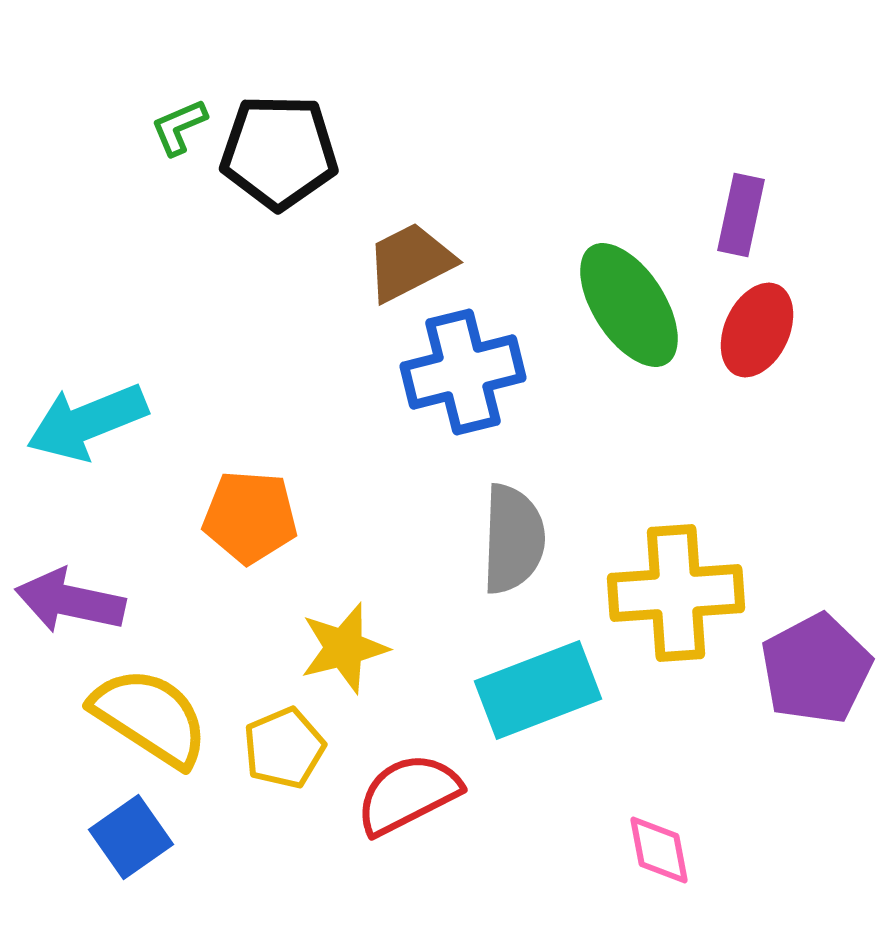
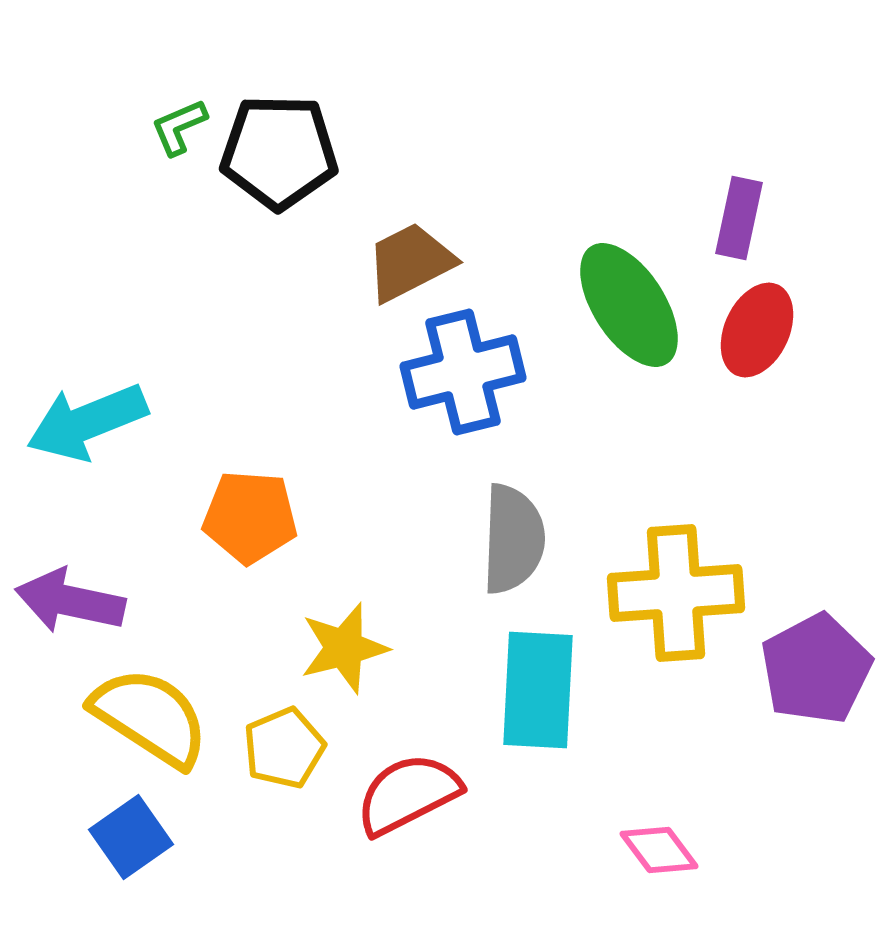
purple rectangle: moved 2 px left, 3 px down
cyan rectangle: rotated 66 degrees counterclockwise
pink diamond: rotated 26 degrees counterclockwise
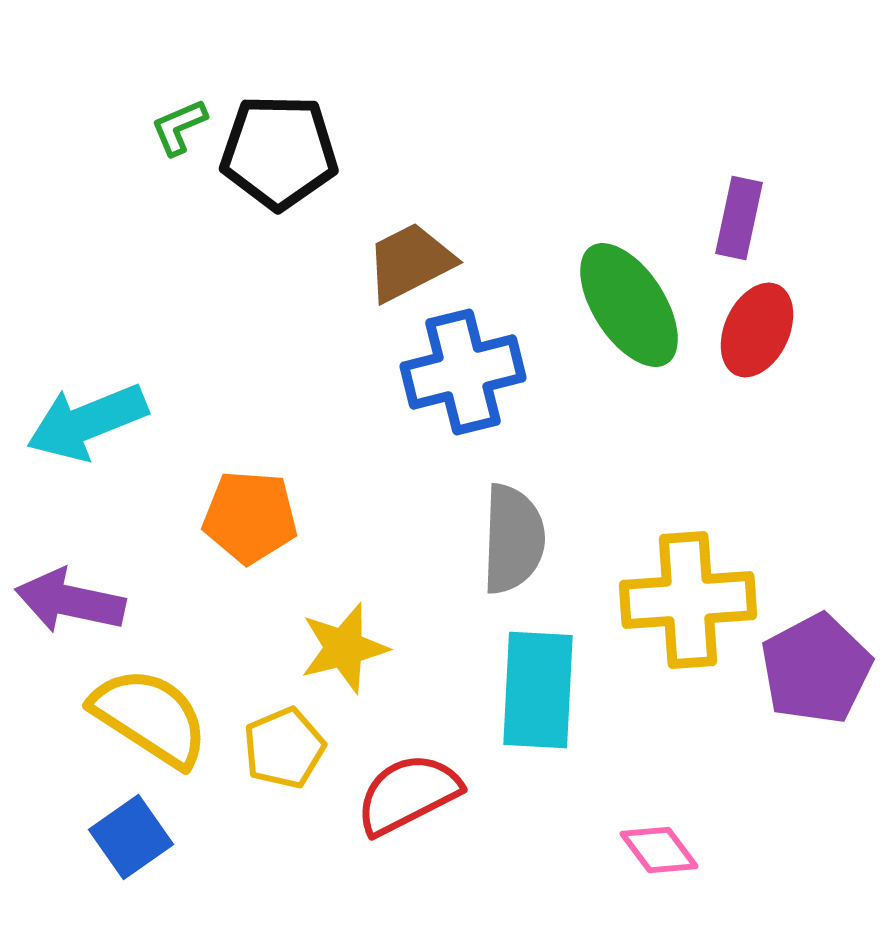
yellow cross: moved 12 px right, 7 px down
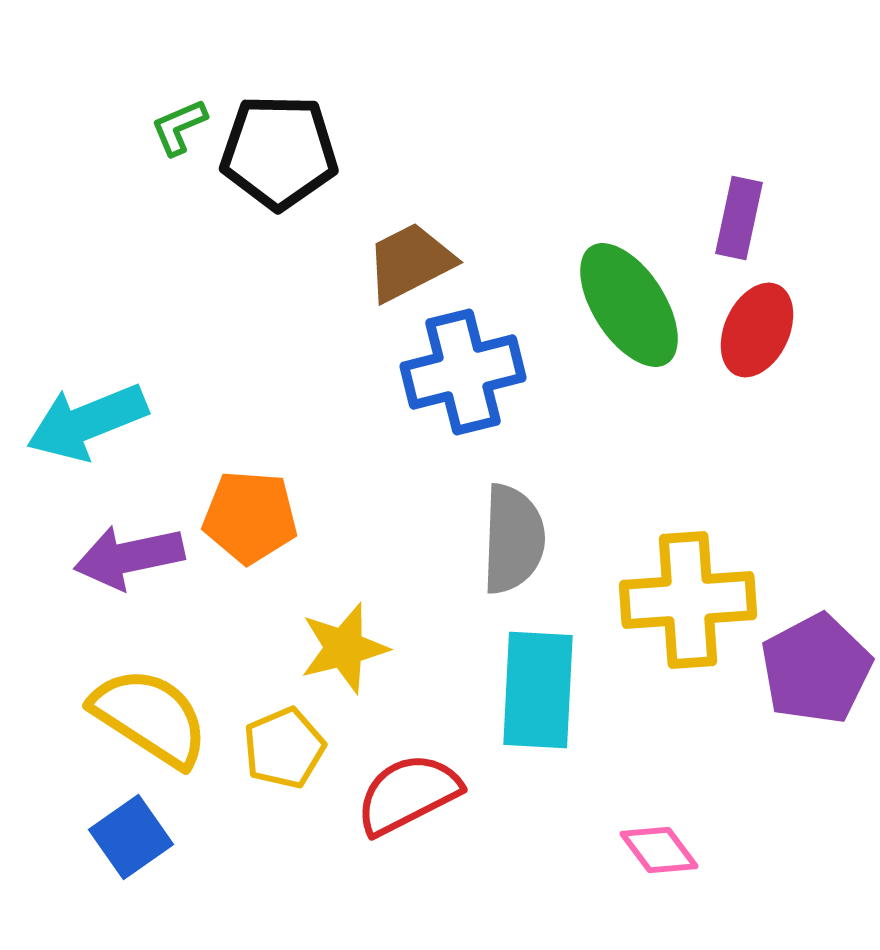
purple arrow: moved 59 px right, 44 px up; rotated 24 degrees counterclockwise
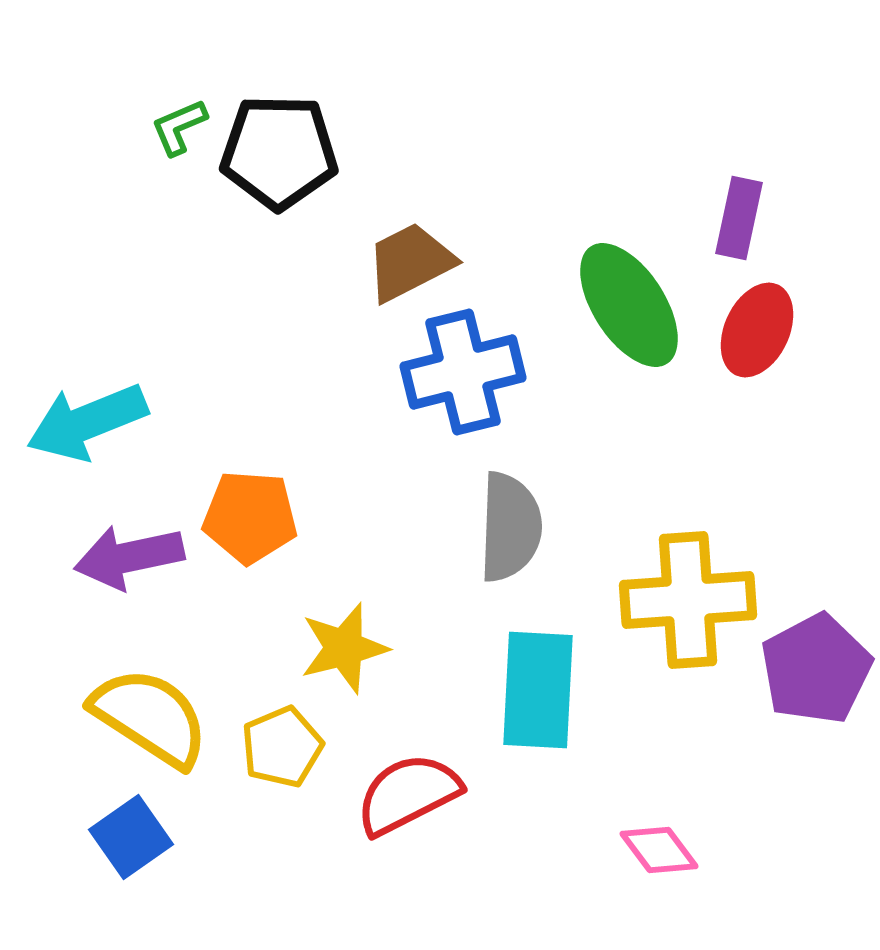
gray semicircle: moved 3 px left, 12 px up
yellow pentagon: moved 2 px left, 1 px up
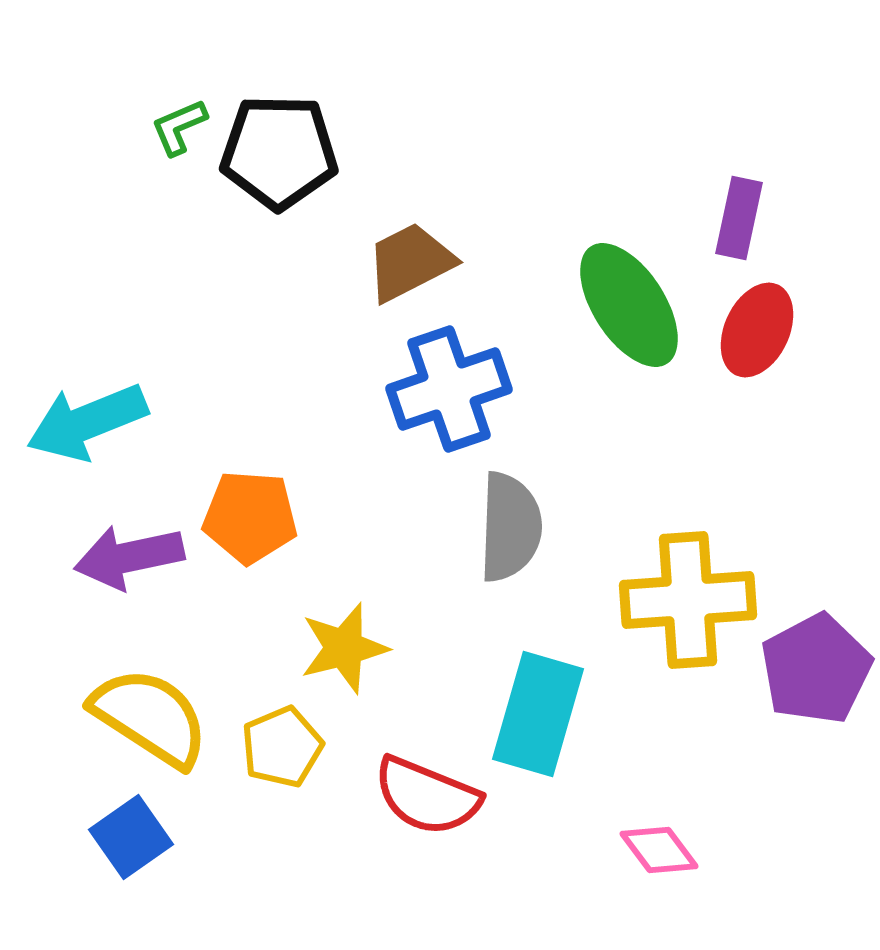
blue cross: moved 14 px left, 17 px down; rotated 5 degrees counterclockwise
cyan rectangle: moved 24 px down; rotated 13 degrees clockwise
red semicircle: moved 19 px right, 2 px down; rotated 131 degrees counterclockwise
